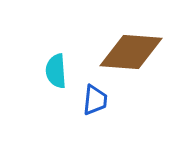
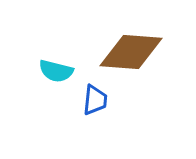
cyan semicircle: rotated 72 degrees counterclockwise
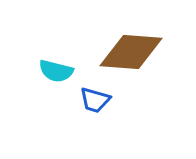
blue trapezoid: rotated 100 degrees clockwise
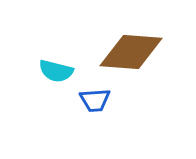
blue trapezoid: rotated 20 degrees counterclockwise
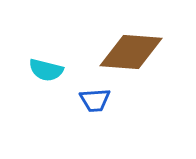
cyan semicircle: moved 10 px left, 1 px up
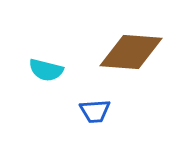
blue trapezoid: moved 11 px down
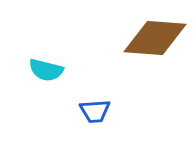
brown diamond: moved 24 px right, 14 px up
